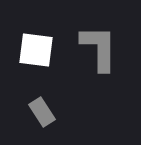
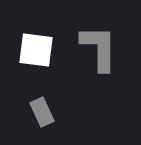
gray rectangle: rotated 8 degrees clockwise
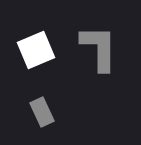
white square: rotated 30 degrees counterclockwise
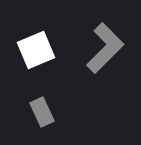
gray L-shape: moved 6 px right; rotated 45 degrees clockwise
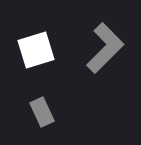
white square: rotated 6 degrees clockwise
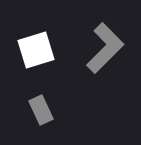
gray rectangle: moved 1 px left, 2 px up
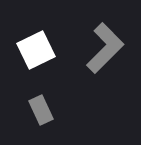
white square: rotated 9 degrees counterclockwise
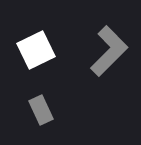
gray L-shape: moved 4 px right, 3 px down
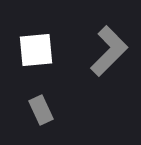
white square: rotated 21 degrees clockwise
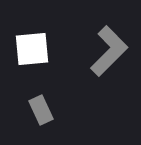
white square: moved 4 px left, 1 px up
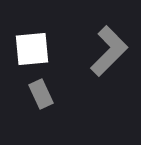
gray rectangle: moved 16 px up
